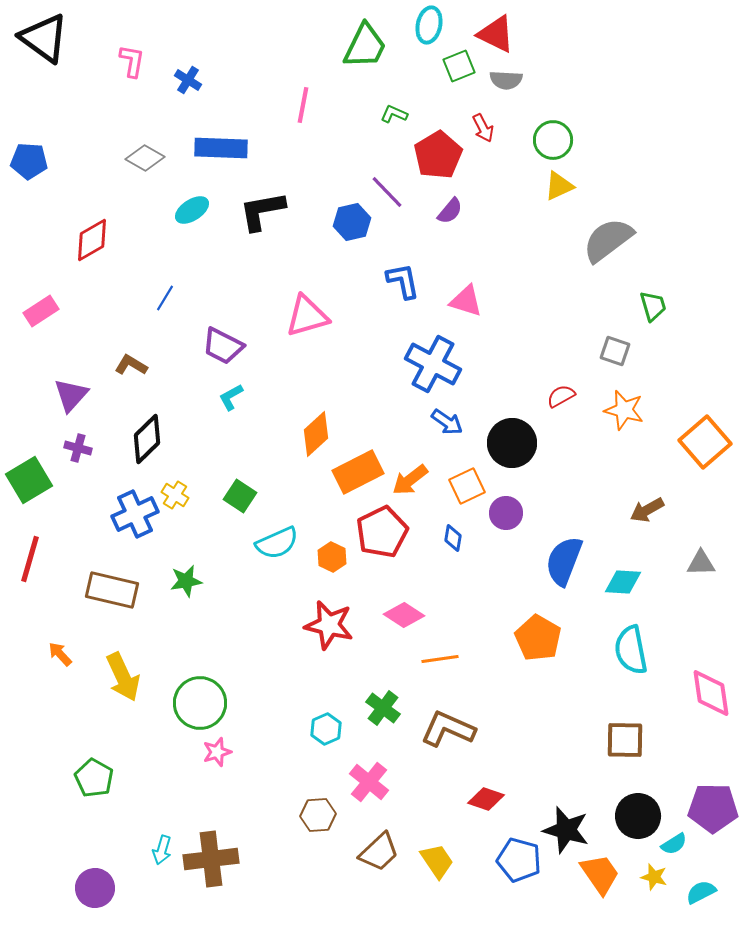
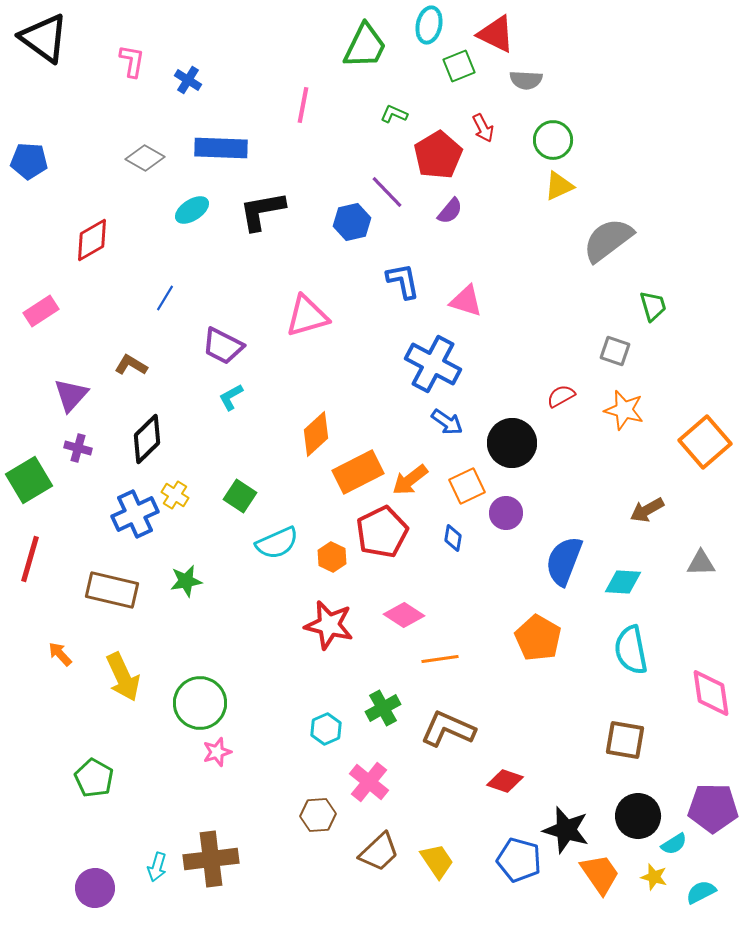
gray semicircle at (506, 80): moved 20 px right
green cross at (383, 708): rotated 24 degrees clockwise
brown square at (625, 740): rotated 9 degrees clockwise
red diamond at (486, 799): moved 19 px right, 18 px up
cyan arrow at (162, 850): moved 5 px left, 17 px down
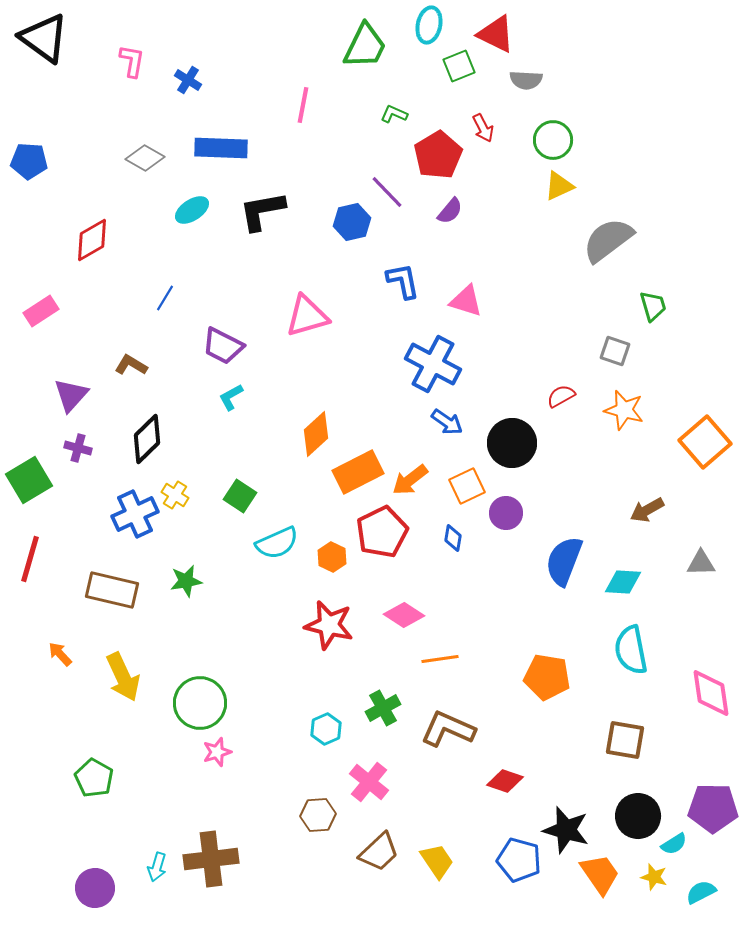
orange pentagon at (538, 638): moved 9 px right, 39 px down; rotated 21 degrees counterclockwise
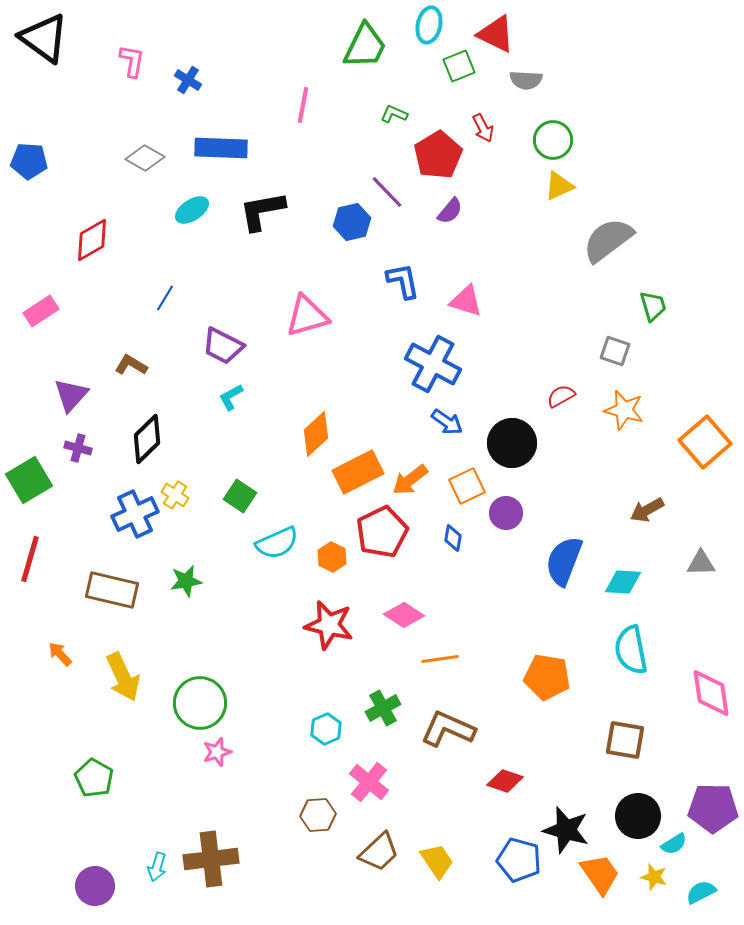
purple circle at (95, 888): moved 2 px up
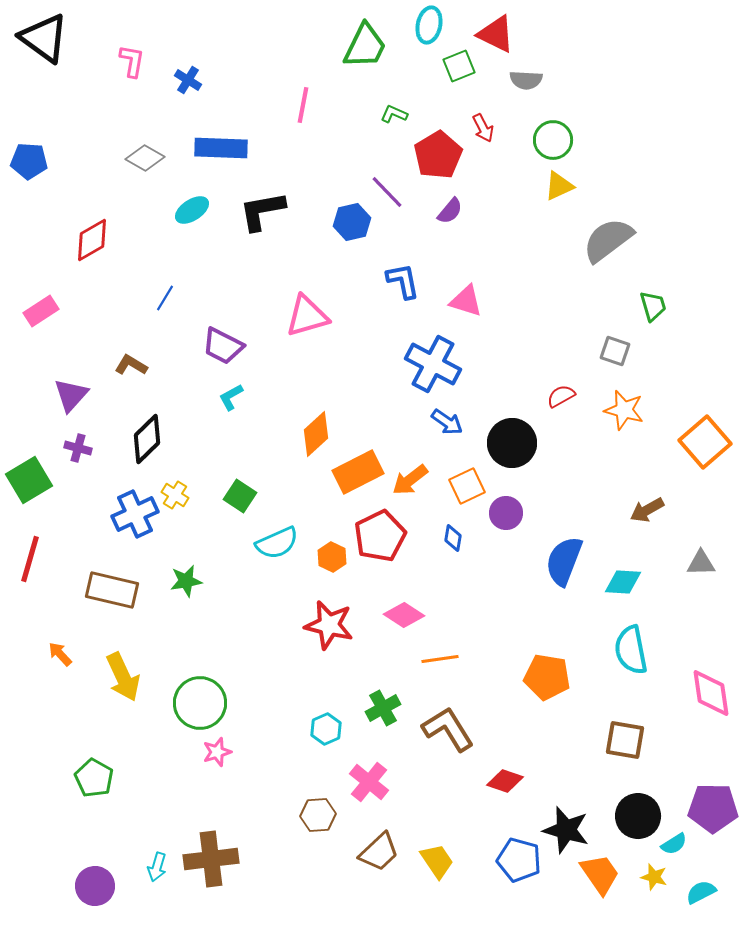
red pentagon at (382, 532): moved 2 px left, 4 px down
brown L-shape at (448, 729): rotated 34 degrees clockwise
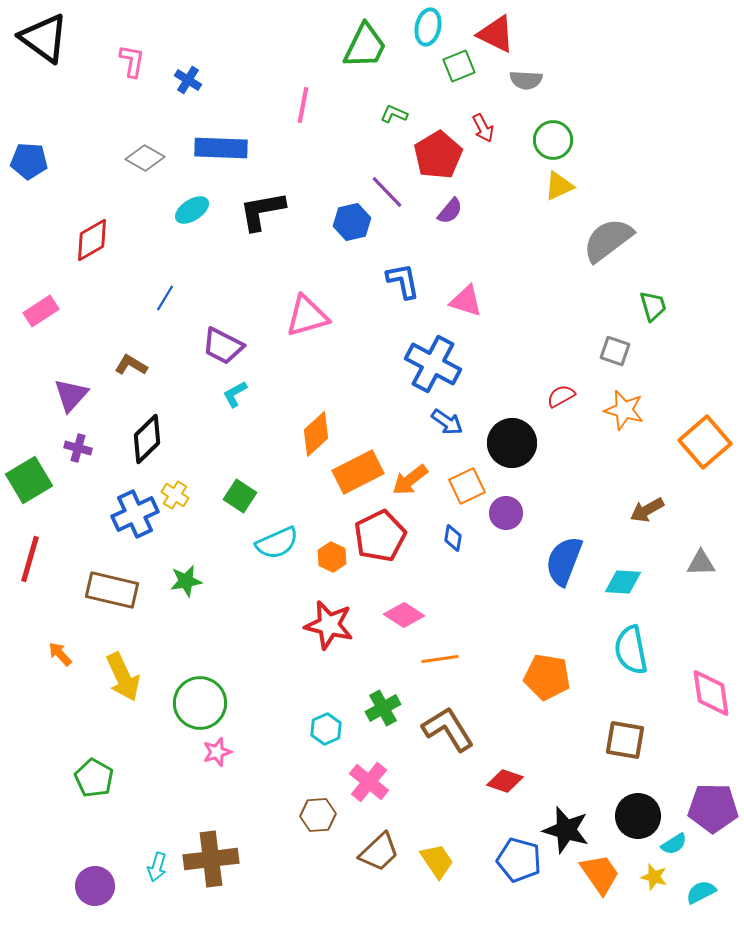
cyan ellipse at (429, 25): moved 1 px left, 2 px down
cyan L-shape at (231, 397): moved 4 px right, 3 px up
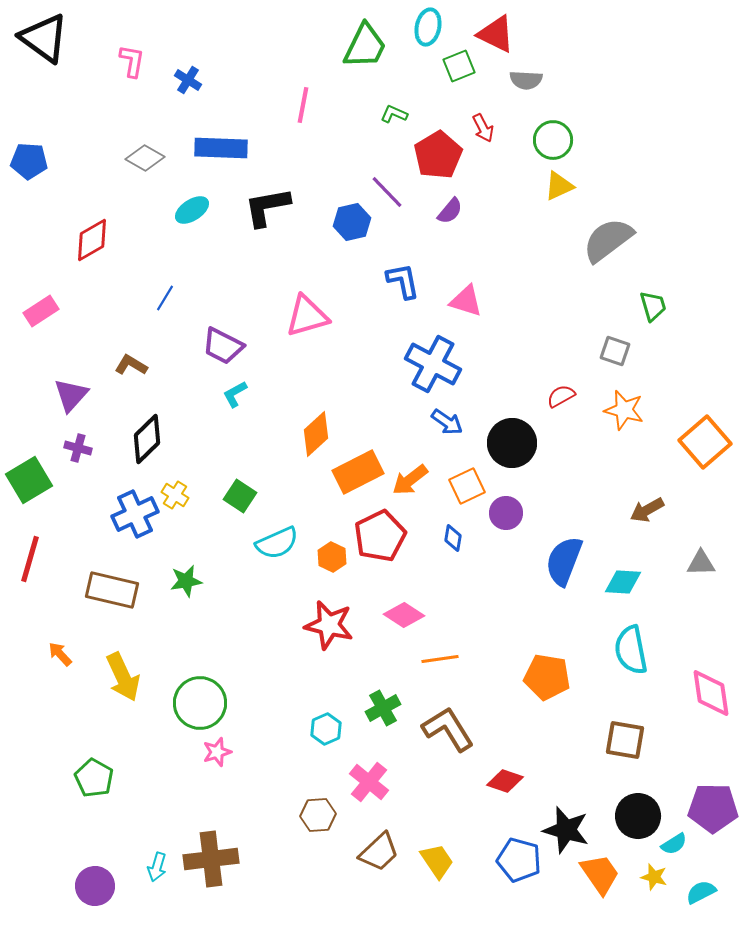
black L-shape at (262, 211): moved 5 px right, 4 px up
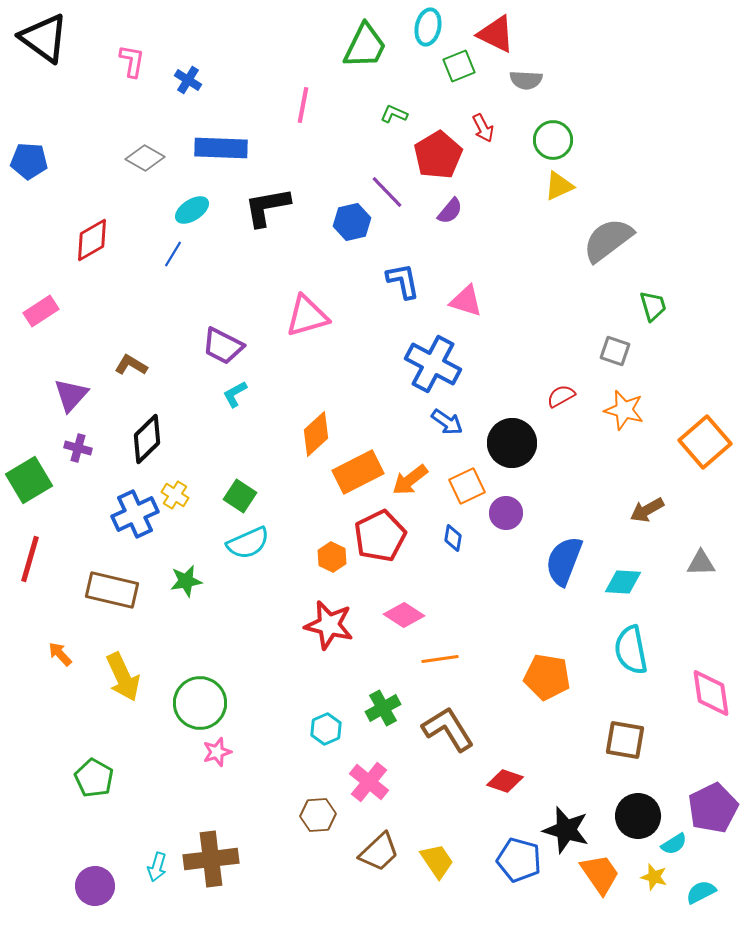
blue line at (165, 298): moved 8 px right, 44 px up
cyan semicircle at (277, 543): moved 29 px left
purple pentagon at (713, 808): rotated 27 degrees counterclockwise
